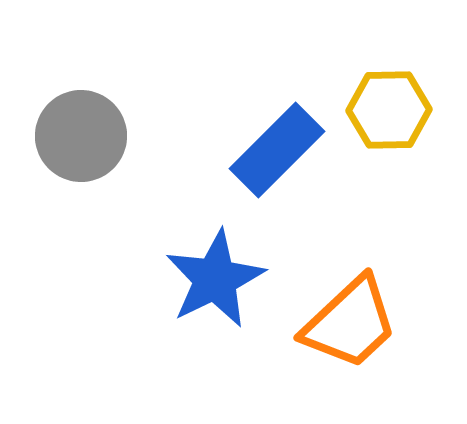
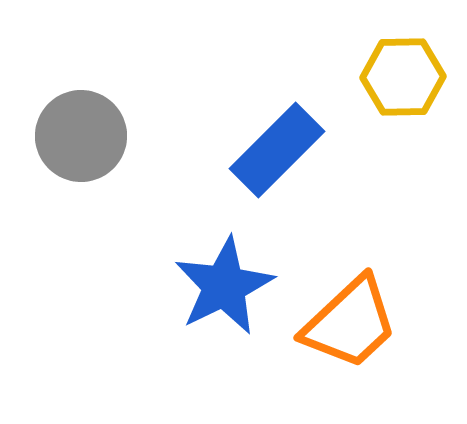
yellow hexagon: moved 14 px right, 33 px up
blue star: moved 9 px right, 7 px down
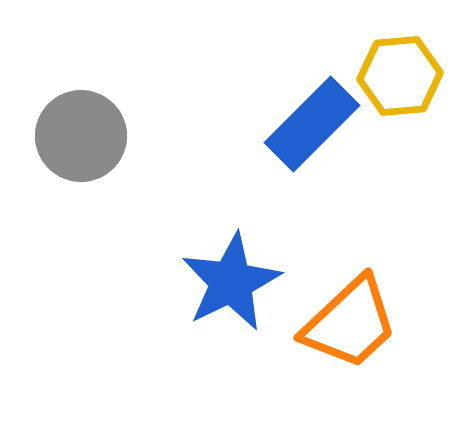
yellow hexagon: moved 3 px left, 1 px up; rotated 4 degrees counterclockwise
blue rectangle: moved 35 px right, 26 px up
blue star: moved 7 px right, 4 px up
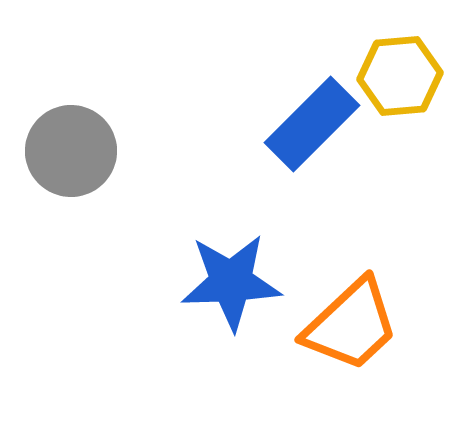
gray circle: moved 10 px left, 15 px down
blue star: rotated 24 degrees clockwise
orange trapezoid: moved 1 px right, 2 px down
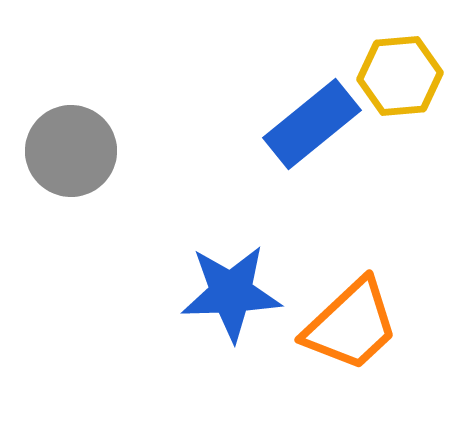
blue rectangle: rotated 6 degrees clockwise
blue star: moved 11 px down
